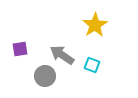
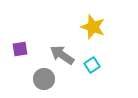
yellow star: moved 2 px left, 2 px down; rotated 20 degrees counterclockwise
cyan square: rotated 35 degrees clockwise
gray circle: moved 1 px left, 3 px down
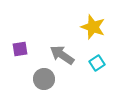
cyan square: moved 5 px right, 2 px up
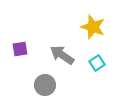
gray circle: moved 1 px right, 6 px down
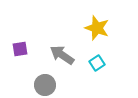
yellow star: moved 4 px right, 1 px down
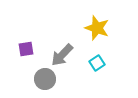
purple square: moved 6 px right
gray arrow: rotated 80 degrees counterclockwise
gray circle: moved 6 px up
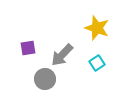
purple square: moved 2 px right, 1 px up
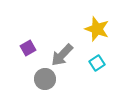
yellow star: moved 1 px down
purple square: rotated 21 degrees counterclockwise
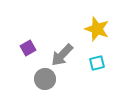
cyan square: rotated 21 degrees clockwise
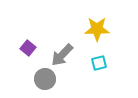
yellow star: rotated 20 degrees counterclockwise
purple square: rotated 21 degrees counterclockwise
cyan square: moved 2 px right
